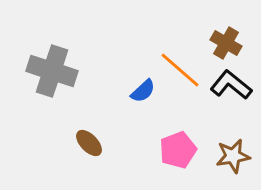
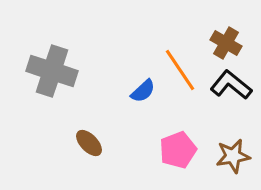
orange line: rotated 15 degrees clockwise
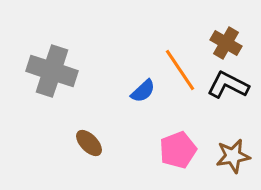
black L-shape: moved 3 px left; rotated 12 degrees counterclockwise
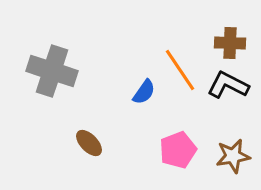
brown cross: moved 4 px right; rotated 28 degrees counterclockwise
blue semicircle: moved 1 px right, 1 px down; rotated 12 degrees counterclockwise
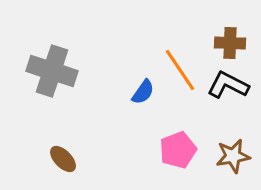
blue semicircle: moved 1 px left
brown ellipse: moved 26 px left, 16 px down
